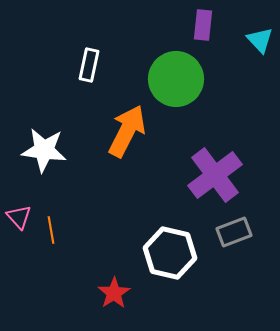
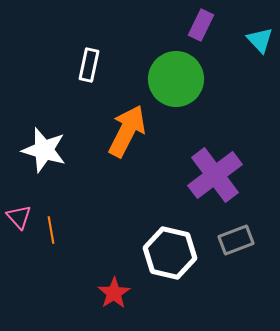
purple rectangle: moved 2 px left; rotated 20 degrees clockwise
white star: rotated 9 degrees clockwise
gray rectangle: moved 2 px right, 8 px down
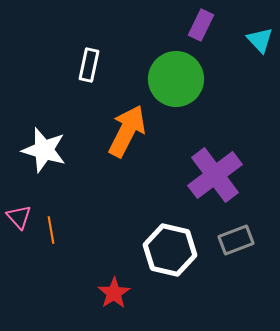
white hexagon: moved 3 px up
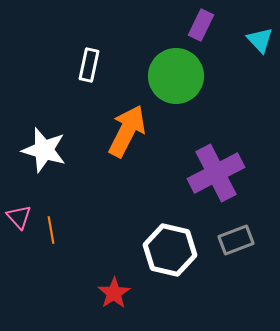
green circle: moved 3 px up
purple cross: moved 1 px right, 2 px up; rotated 10 degrees clockwise
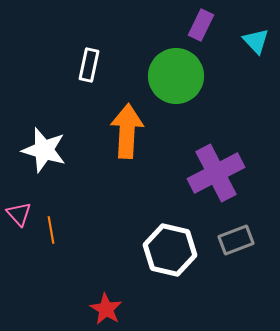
cyan triangle: moved 4 px left, 1 px down
orange arrow: rotated 24 degrees counterclockwise
pink triangle: moved 3 px up
red star: moved 8 px left, 16 px down; rotated 8 degrees counterclockwise
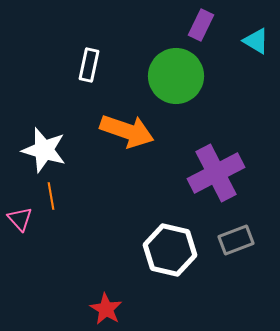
cyan triangle: rotated 16 degrees counterclockwise
orange arrow: rotated 106 degrees clockwise
pink triangle: moved 1 px right, 5 px down
orange line: moved 34 px up
